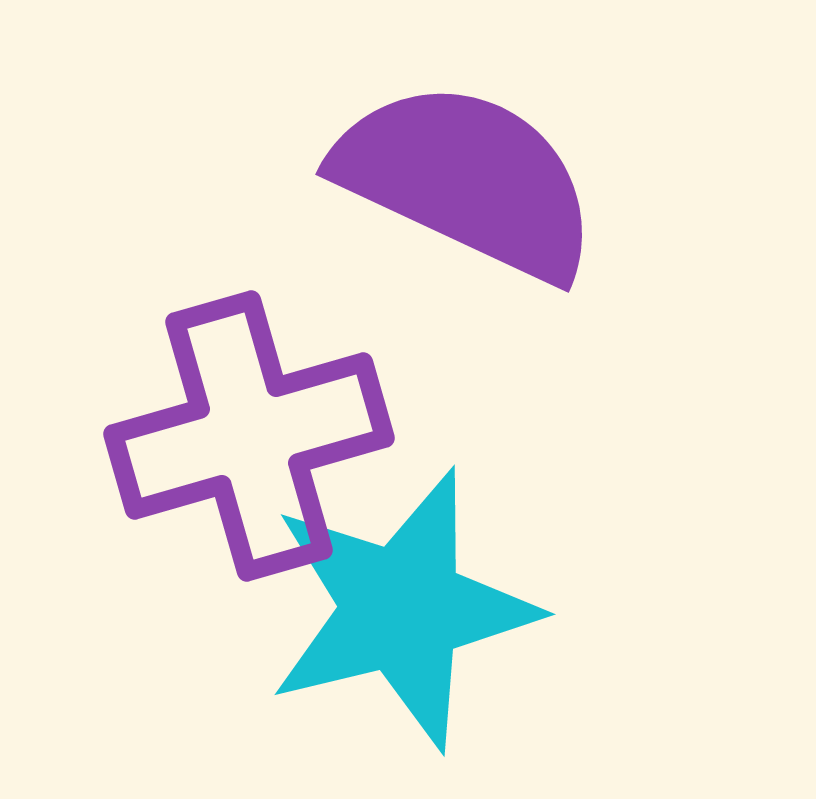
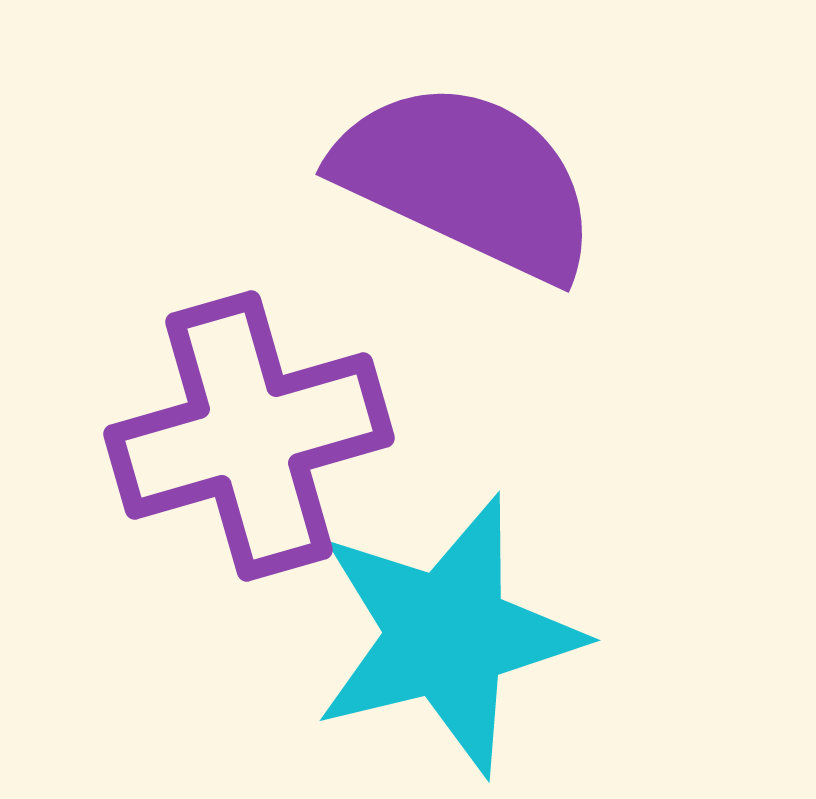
cyan star: moved 45 px right, 26 px down
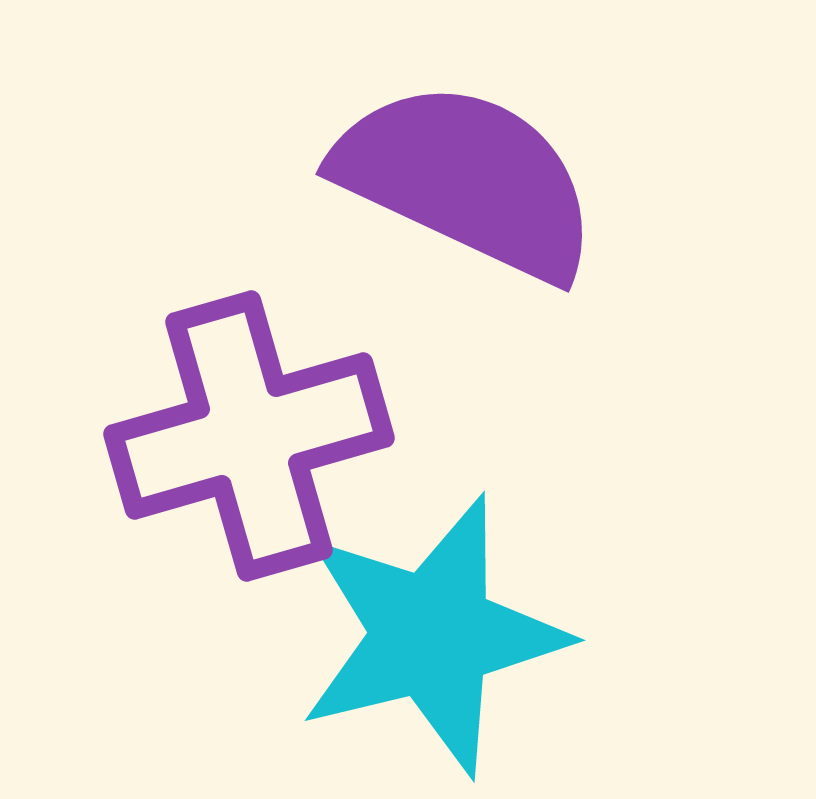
cyan star: moved 15 px left
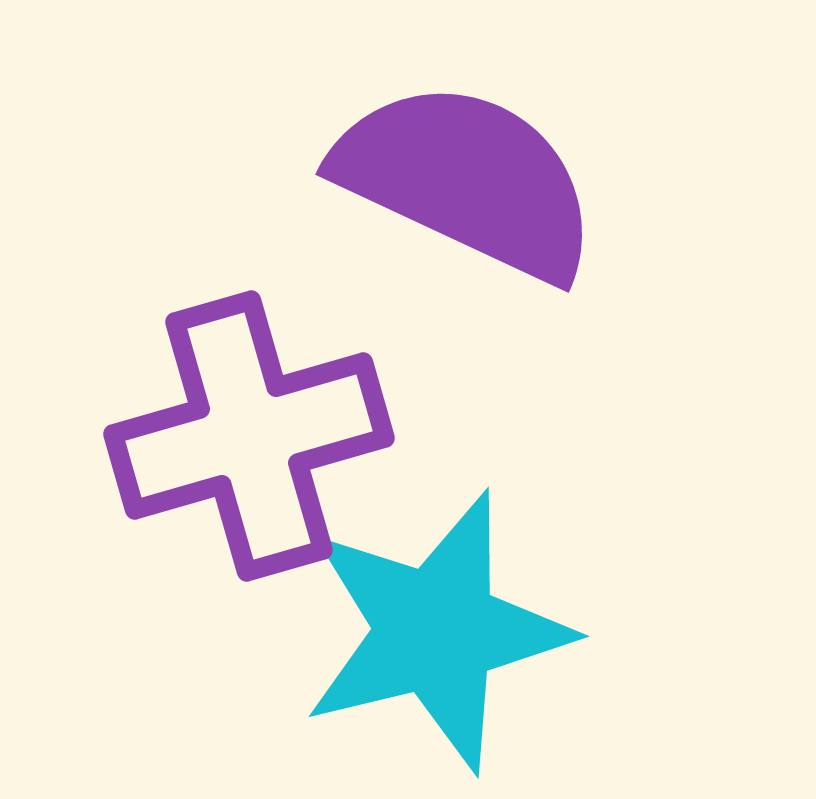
cyan star: moved 4 px right, 4 px up
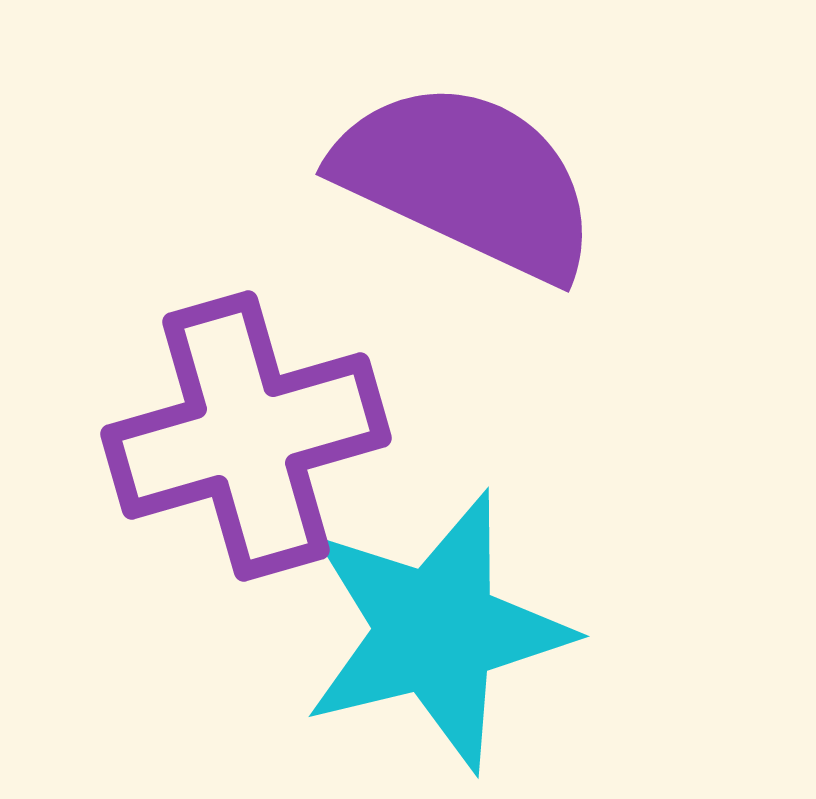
purple cross: moved 3 px left
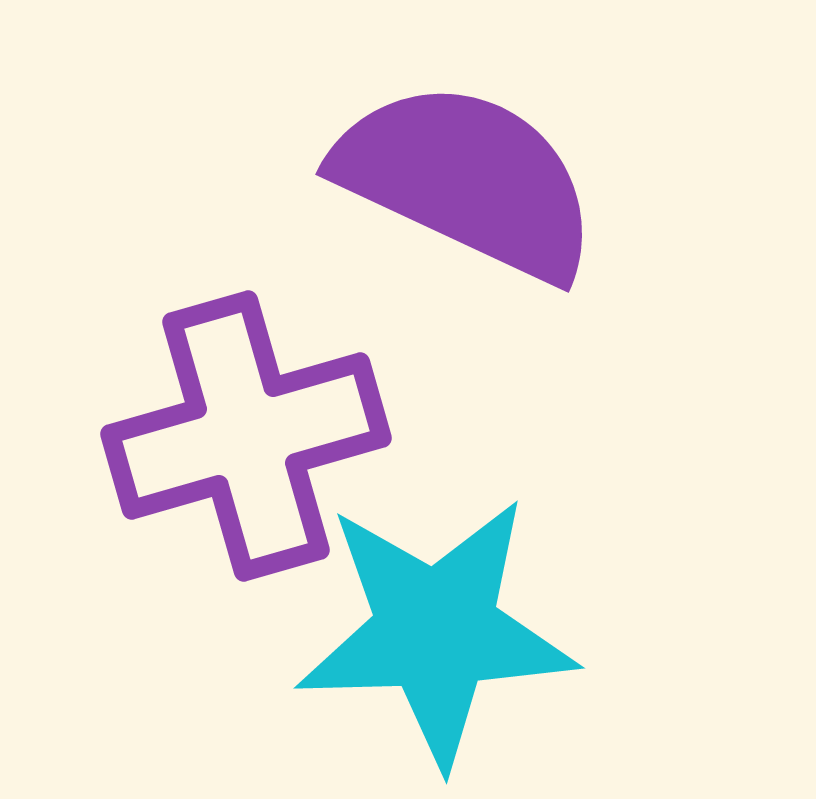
cyan star: rotated 12 degrees clockwise
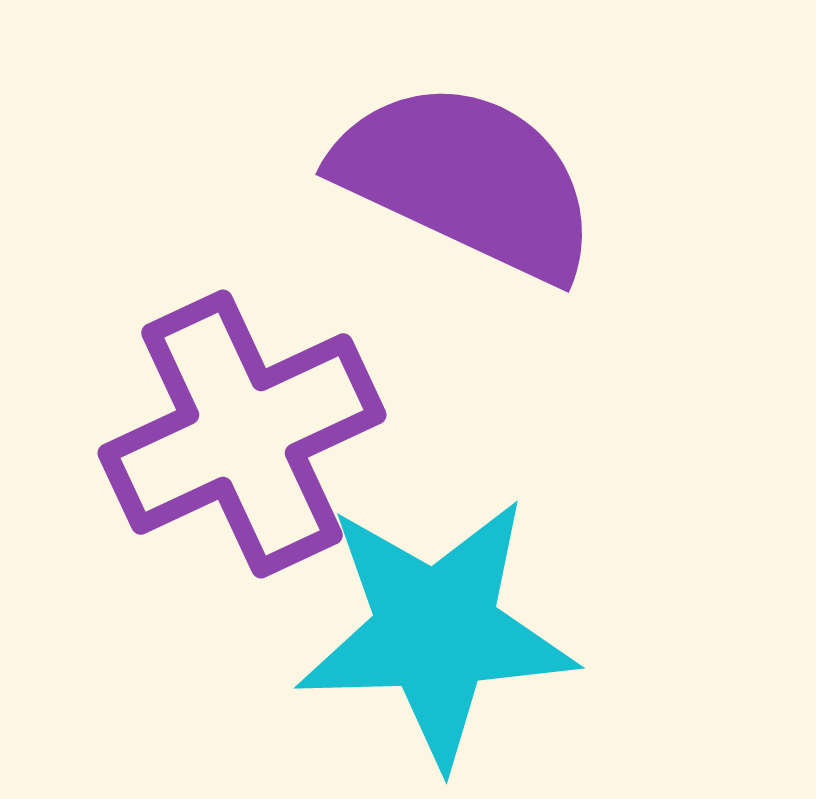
purple cross: moved 4 px left, 2 px up; rotated 9 degrees counterclockwise
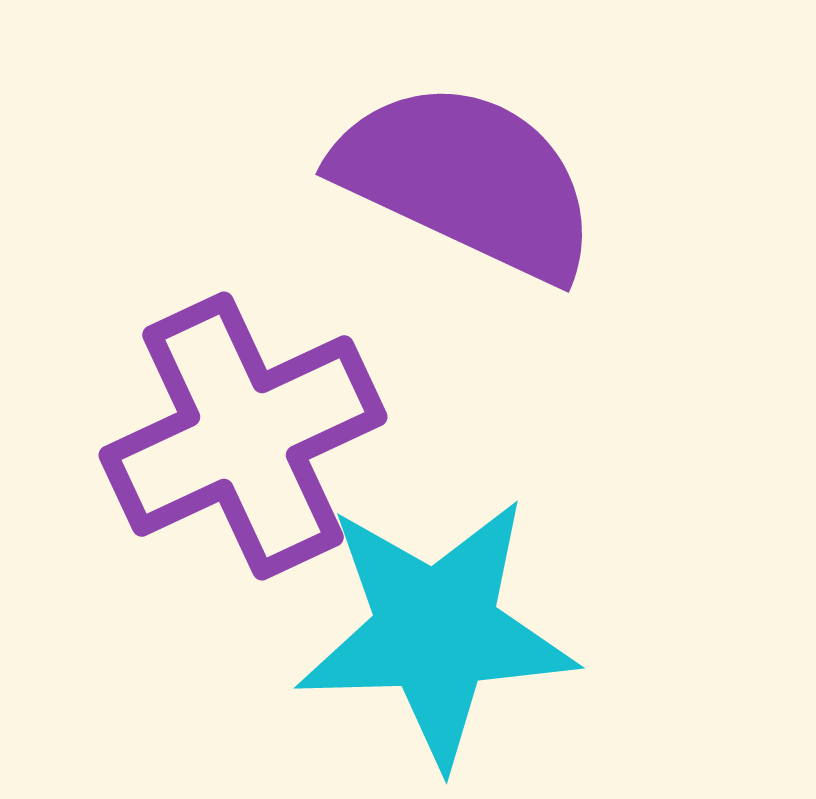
purple cross: moved 1 px right, 2 px down
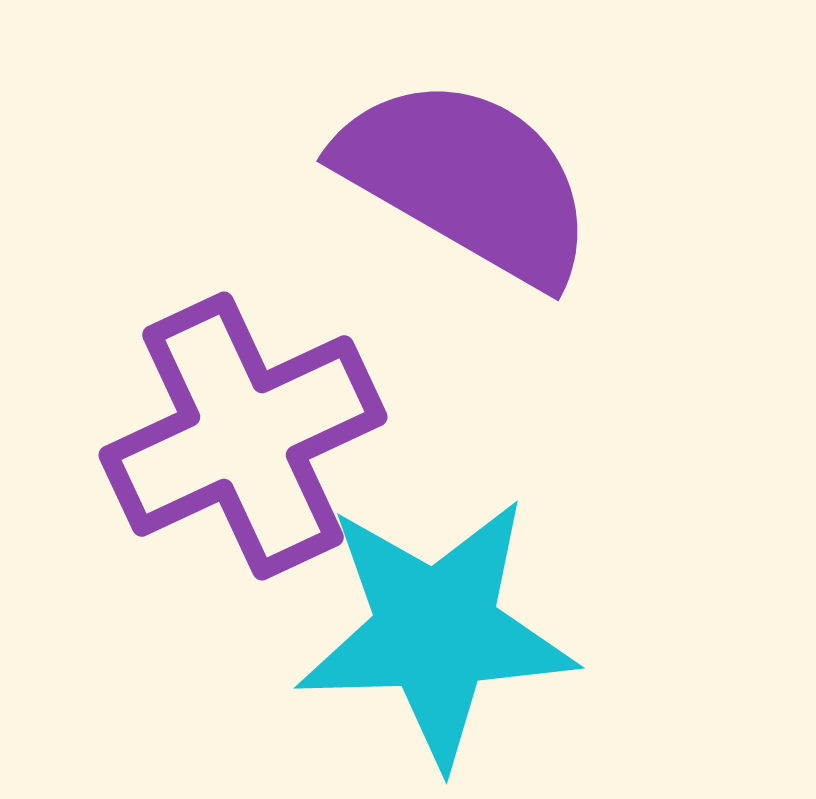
purple semicircle: rotated 5 degrees clockwise
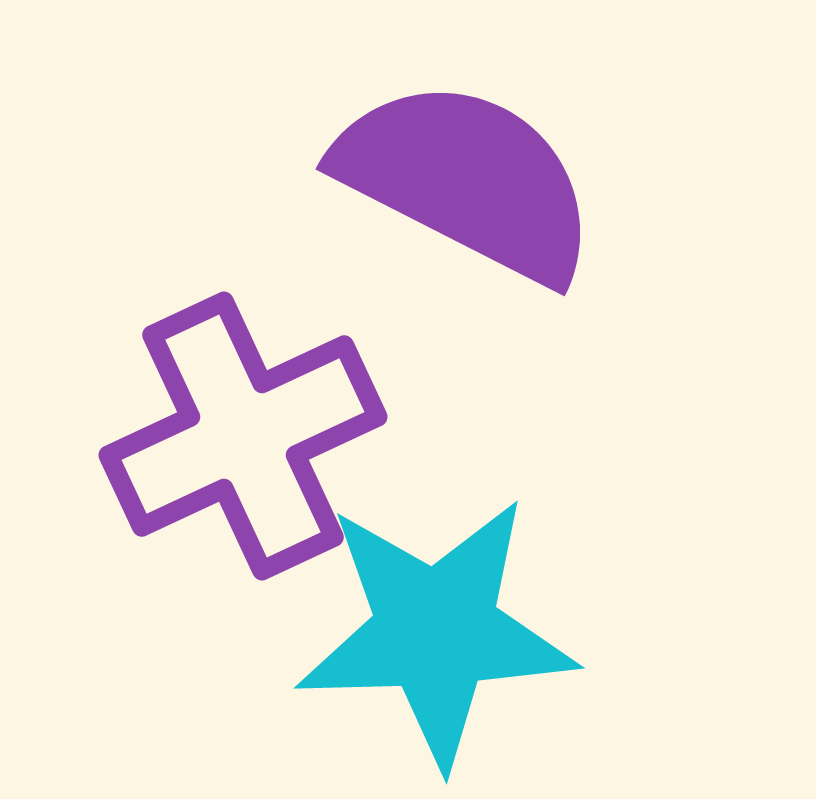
purple semicircle: rotated 3 degrees counterclockwise
